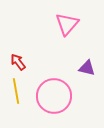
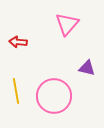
red arrow: moved 20 px up; rotated 48 degrees counterclockwise
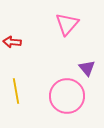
red arrow: moved 6 px left
purple triangle: rotated 36 degrees clockwise
pink circle: moved 13 px right
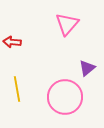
purple triangle: rotated 30 degrees clockwise
yellow line: moved 1 px right, 2 px up
pink circle: moved 2 px left, 1 px down
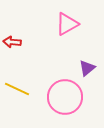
pink triangle: rotated 20 degrees clockwise
yellow line: rotated 55 degrees counterclockwise
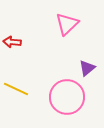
pink triangle: rotated 15 degrees counterclockwise
yellow line: moved 1 px left
pink circle: moved 2 px right
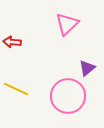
pink circle: moved 1 px right, 1 px up
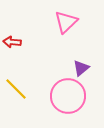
pink triangle: moved 1 px left, 2 px up
purple triangle: moved 6 px left
yellow line: rotated 20 degrees clockwise
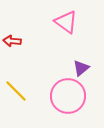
pink triangle: rotated 40 degrees counterclockwise
red arrow: moved 1 px up
yellow line: moved 2 px down
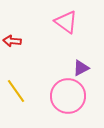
purple triangle: rotated 12 degrees clockwise
yellow line: rotated 10 degrees clockwise
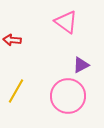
red arrow: moved 1 px up
purple triangle: moved 3 px up
yellow line: rotated 65 degrees clockwise
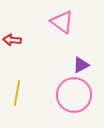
pink triangle: moved 4 px left
yellow line: moved 1 px right, 2 px down; rotated 20 degrees counterclockwise
pink circle: moved 6 px right, 1 px up
